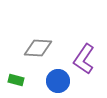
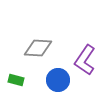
purple L-shape: moved 1 px right, 1 px down
blue circle: moved 1 px up
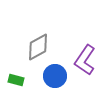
gray diamond: moved 1 px up; rotated 32 degrees counterclockwise
blue circle: moved 3 px left, 4 px up
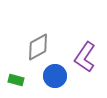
purple L-shape: moved 3 px up
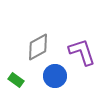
purple L-shape: moved 3 px left, 5 px up; rotated 128 degrees clockwise
green rectangle: rotated 21 degrees clockwise
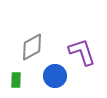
gray diamond: moved 6 px left
green rectangle: rotated 56 degrees clockwise
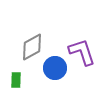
blue circle: moved 8 px up
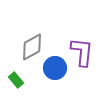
purple L-shape: rotated 24 degrees clockwise
green rectangle: rotated 42 degrees counterclockwise
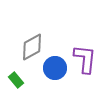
purple L-shape: moved 3 px right, 7 px down
